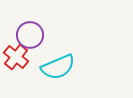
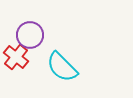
cyan semicircle: moved 4 px right; rotated 68 degrees clockwise
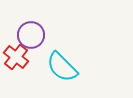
purple circle: moved 1 px right
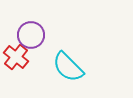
cyan semicircle: moved 6 px right
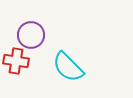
red cross: moved 4 px down; rotated 30 degrees counterclockwise
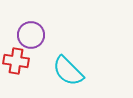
cyan semicircle: moved 4 px down
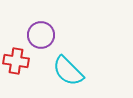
purple circle: moved 10 px right
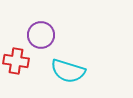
cyan semicircle: rotated 28 degrees counterclockwise
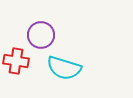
cyan semicircle: moved 4 px left, 3 px up
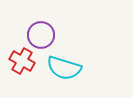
red cross: moved 6 px right; rotated 20 degrees clockwise
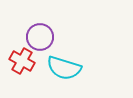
purple circle: moved 1 px left, 2 px down
